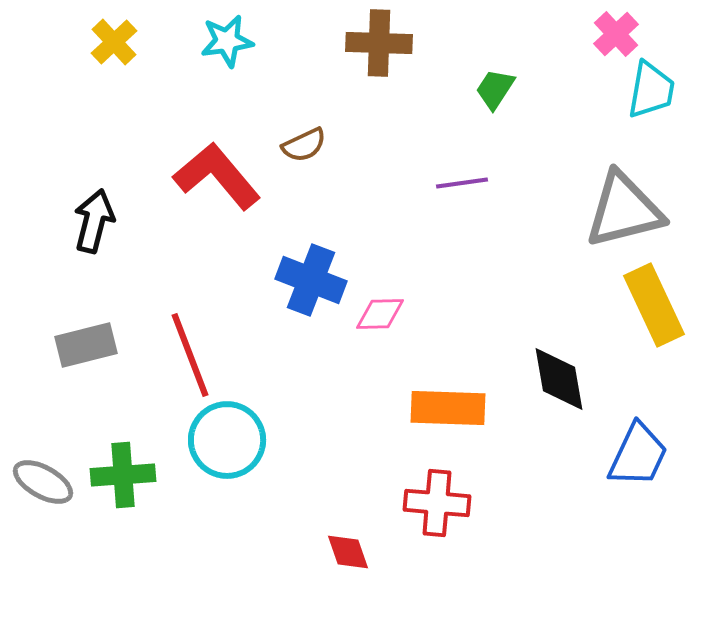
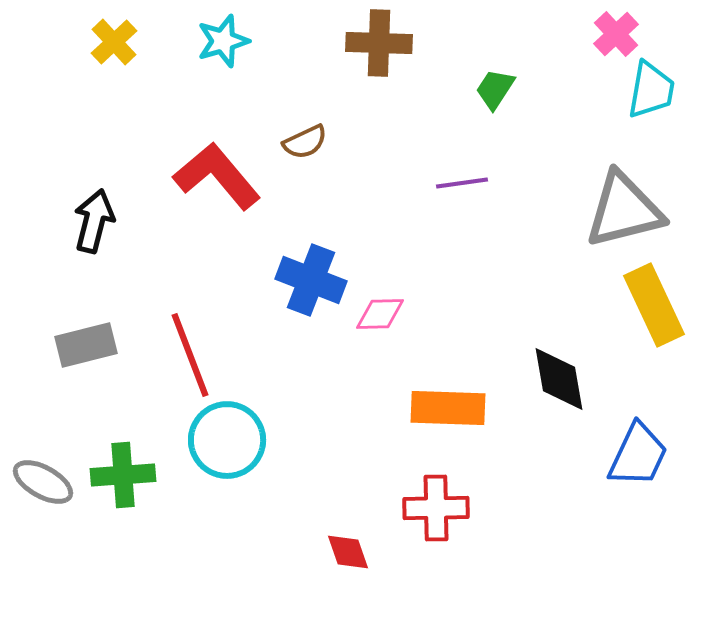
cyan star: moved 4 px left; rotated 8 degrees counterclockwise
brown semicircle: moved 1 px right, 3 px up
red cross: moved 1 px left, 5 px down; rotated 6 degrees counterclockwise
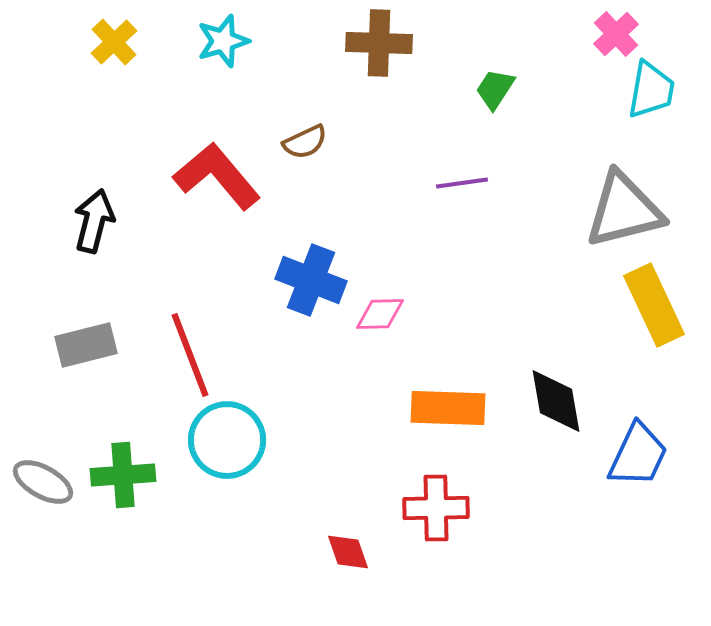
black diamond: moved 3 px left, 22 px down
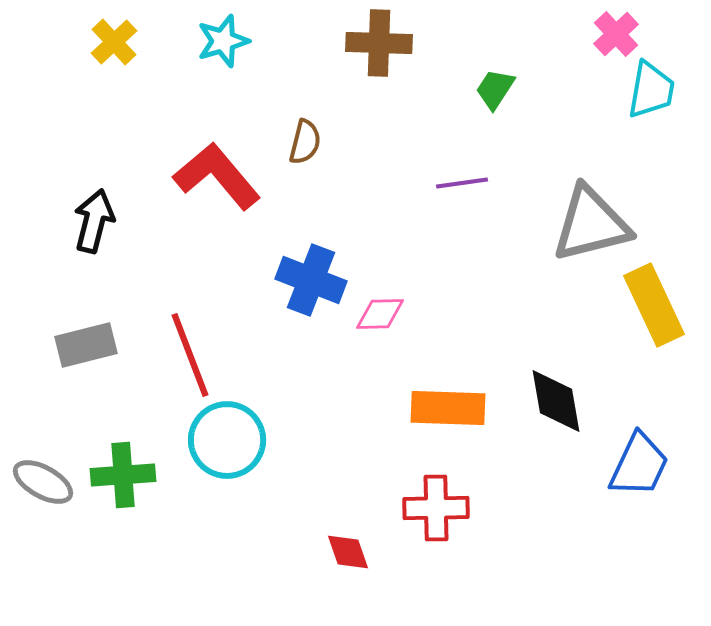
brown semicircle: rotated 51 degrees counterclockwise
gray triangle: moved 33 px left, 14 px down
blue trapezoid: moved 1 px right, 10 px down
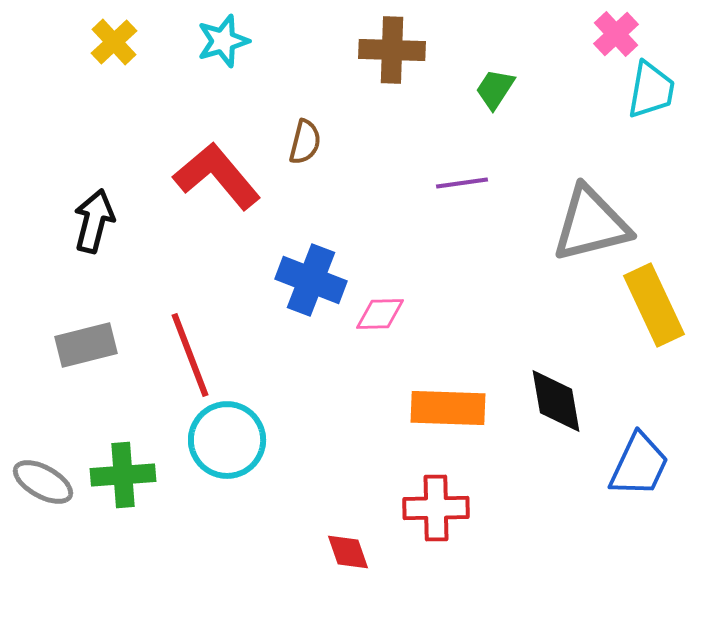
brown cross: moved 13 px right, 7 px down
